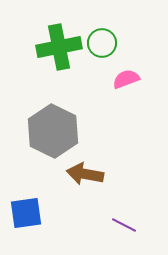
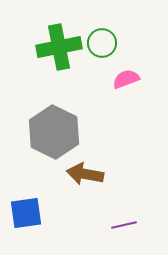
gray hexagon: moved 1 px right, 1 px down
purple line: rotated 40 degrees counterclockwise
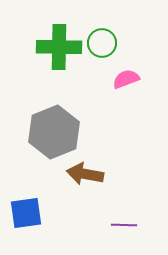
green cross: rotated 12 degrees clockwise
gray hexagon: rotated 12 degrees clockwise
purple line: rotated 15 degrees clockwise
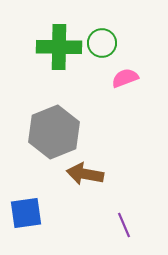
pink semicircle: moved 1 px left, 1 px up
purple line: rotated 65 degrees clockwise
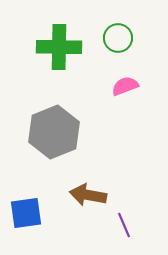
green circle: moved 16 px right, 5 px up
pink semicircle: moved 8 px down
brown arrow: moved 3 px right, 21 px down
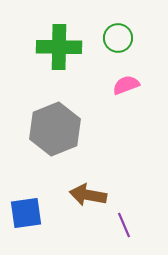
pink semicircle: moved 1 px right, 1 px up
gray hexagon: moved 1 px right, 3 px up
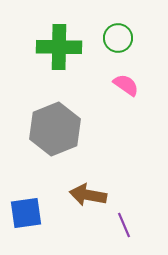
pink semicircle: rotated 56 degrees clockwise
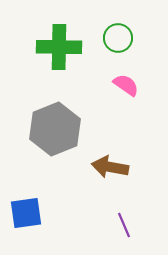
brown arrow: moved 22 px right, 28 px up
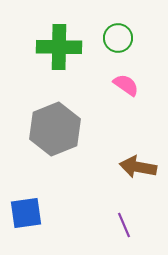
brown arrow: moved 28 px right
